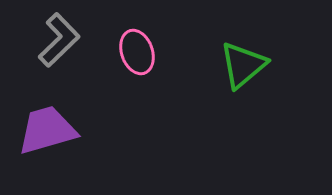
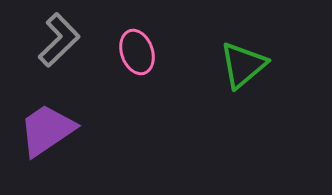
purple trapezoid: rotated 18 degrees counterclockwise
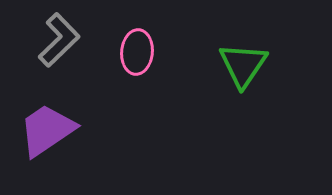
pink ellipse: rotated 24 degrees clockwise
green triangle: rotated 16 degrees counterclockwise
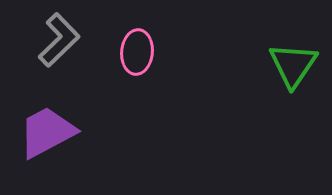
green triangle: moved 50 px right
purple trapezoid: moved 2 px down; rotated 6 degrees clockwise
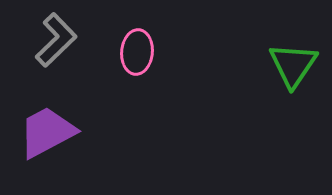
gray L-shape: moved 3 px left
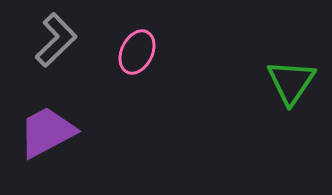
pink ellipse: rotated 21 degrees clockwise
green triangle: moved 2 px left, 17 px down
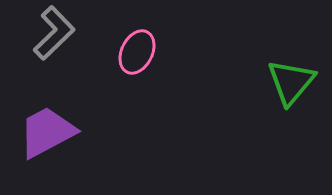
gray L-shape: moved 2 px left, 7 px up
green triangle: rotated 6 degrees clockwise
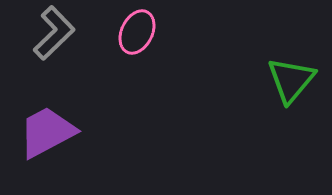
pink ellipse: moved 20 px up
green triangle: moved 2 px up
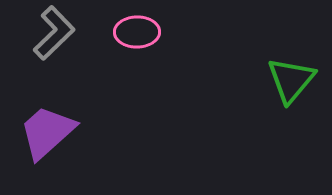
pink ellipse: rotated 63 degrees clockwise
purple trapezoid: rotated 14 degrees counterclockwise
